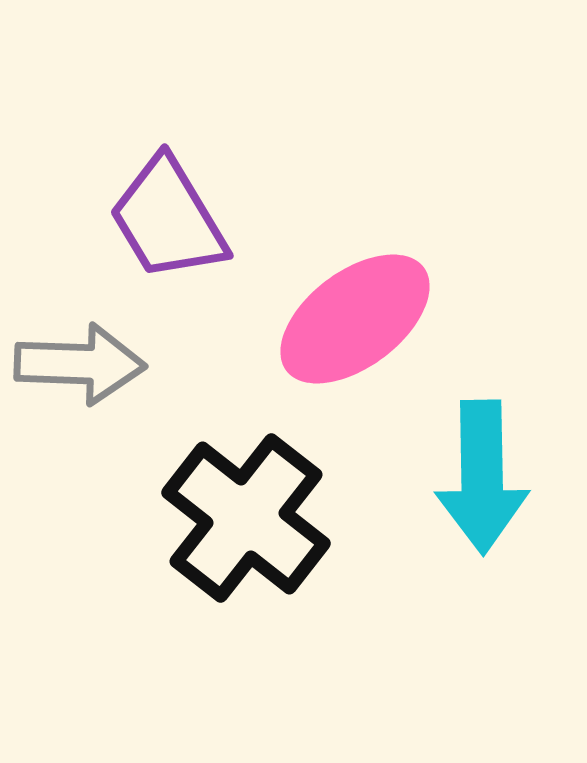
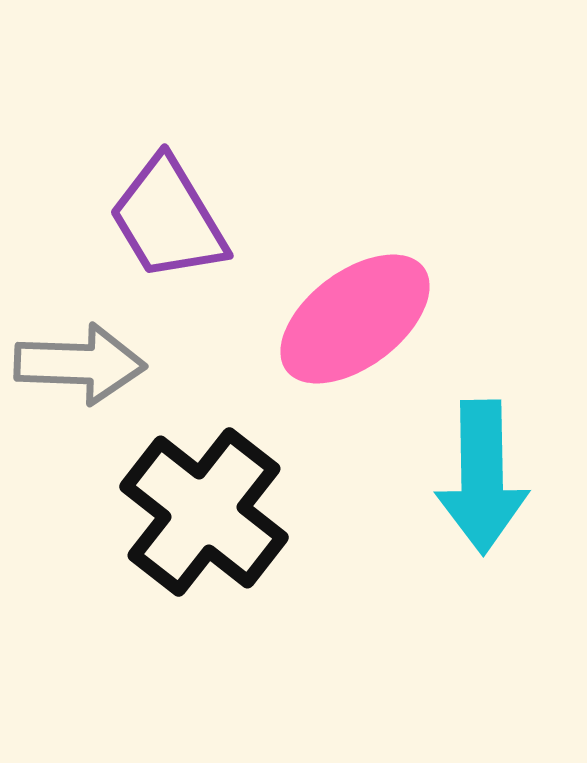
black cross: moved 42 px left, 6 px up
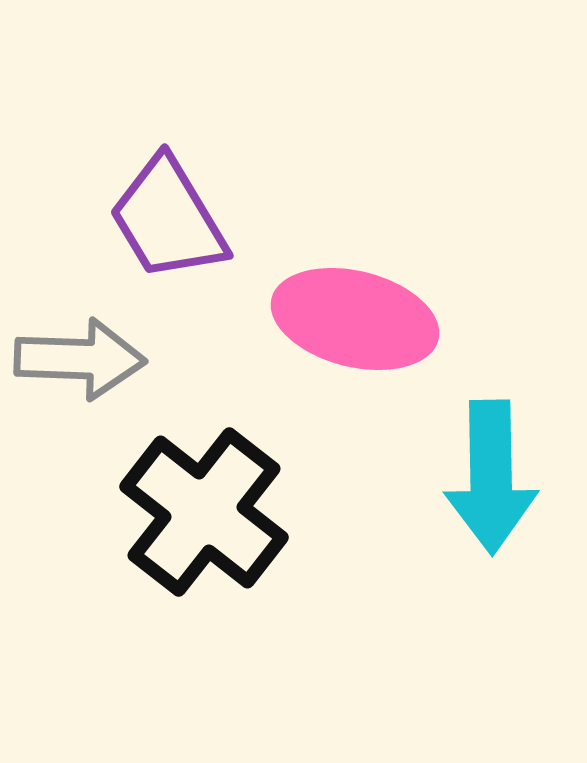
pink ellipse: rotated 51 degrees clockwise
gray arrow: moved 5 px up
cyan arrow: moved 9 px right
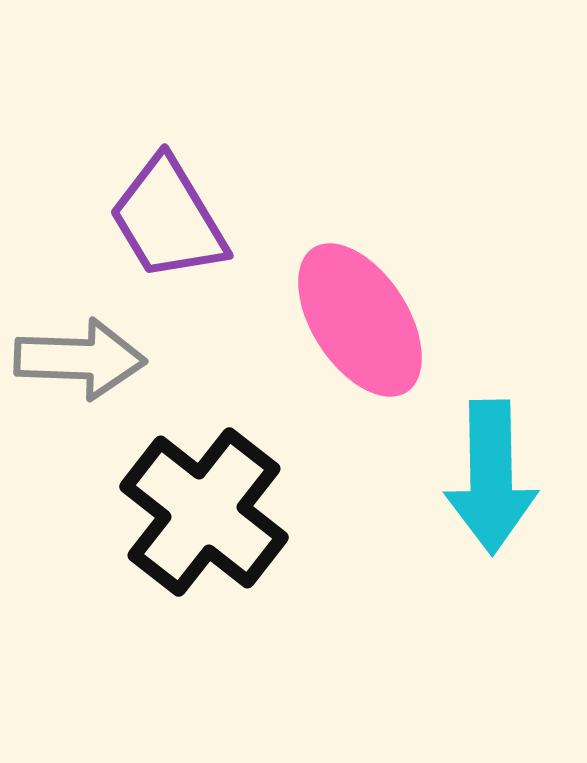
pink ellipse: moved 5 px right, 1 px down; rotated 43 degrees clockwise
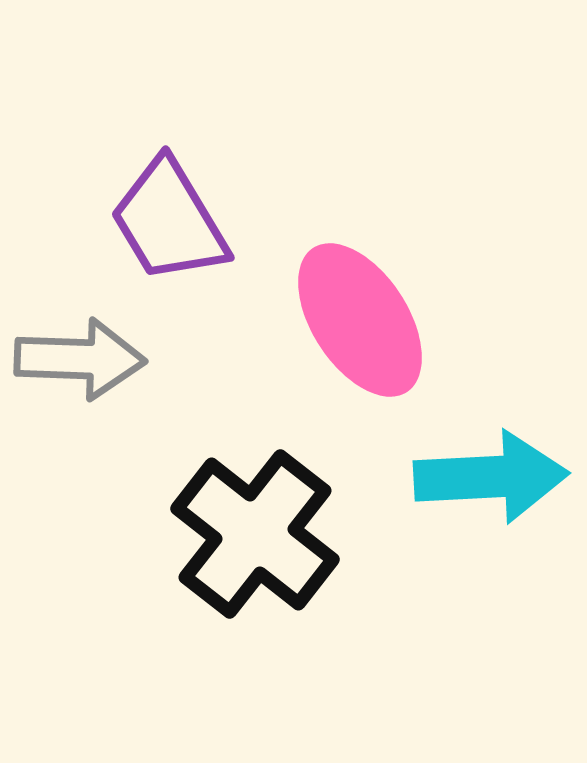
purple trapezoid: moved 1 px right, 2 px down
cyan arrow: rotated 92 degrees counterclockwise
black cross: moved 51 px right, 22 px down
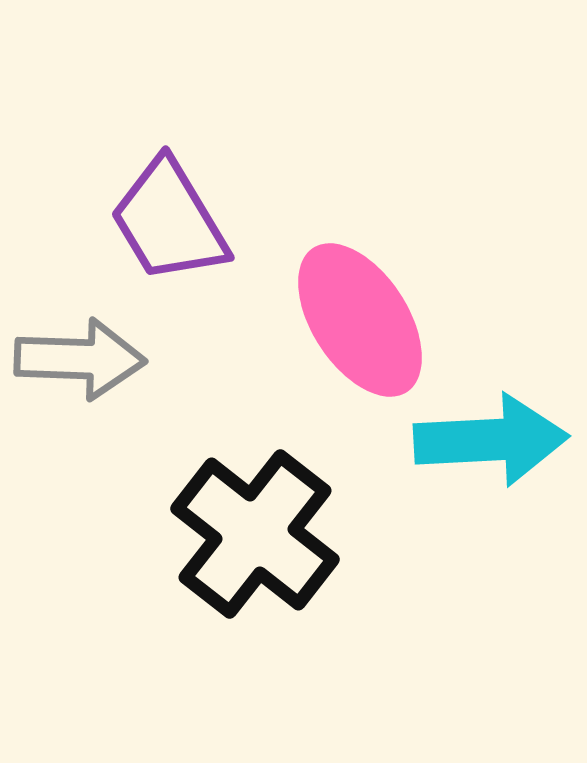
cyan arrow: moved 37 px up
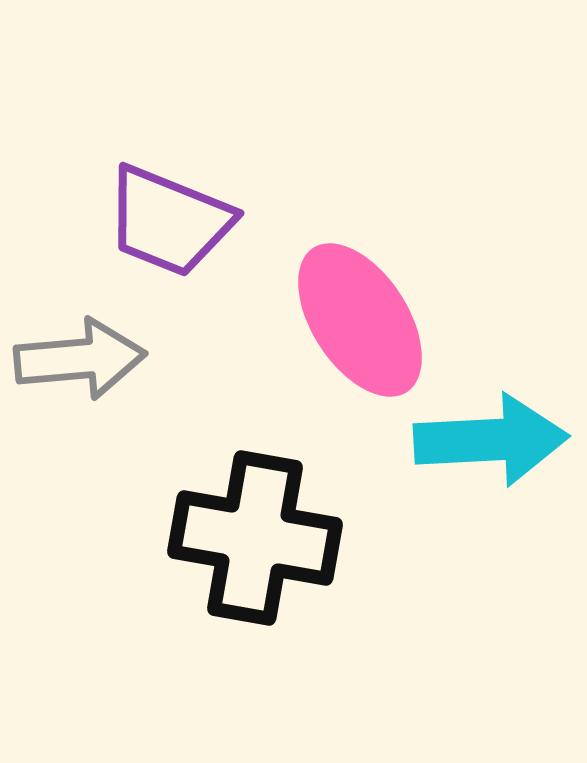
purple trapezoid: rotated 37 degrees counterclockwise
gray arrow: rotated 7 degrees counterclockwise
black cross: moved 4 px down; rotated 28 degrees counterclockwise
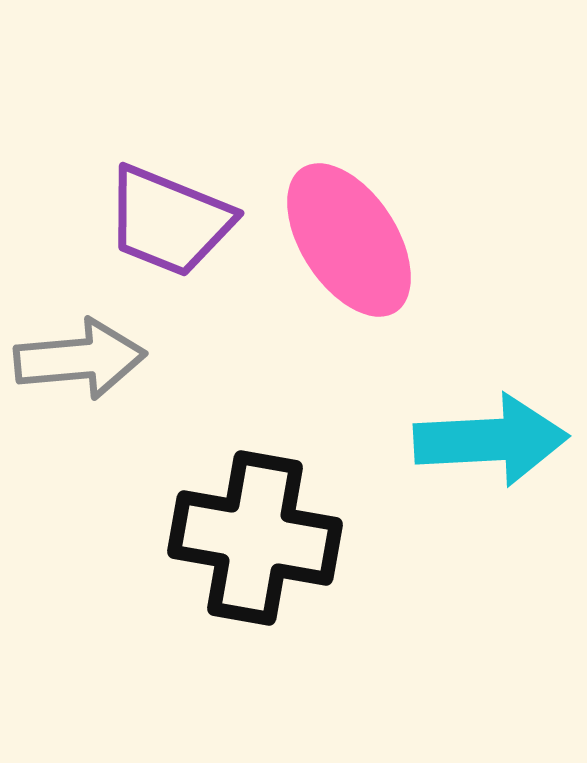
pink ellipse: moved 11 px left, 80 px up
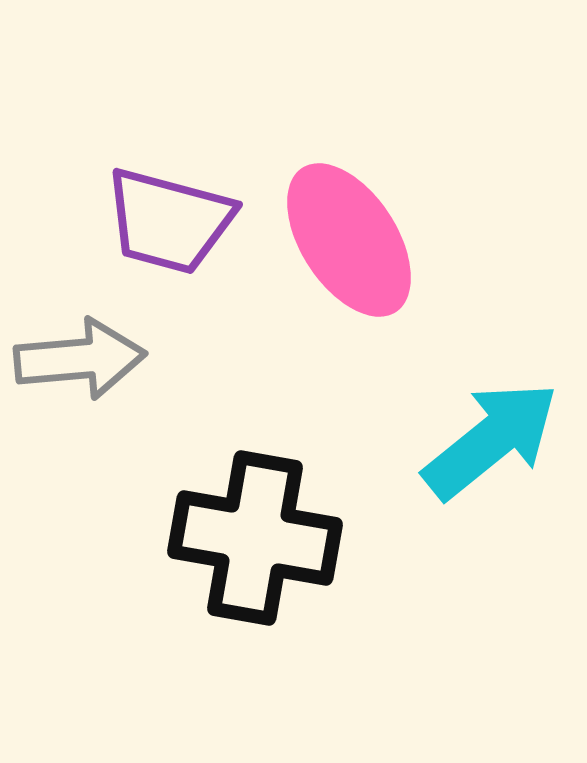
purple trapezoid: rotated 7 degrees counterclockwise
cyan arrow: rotated 36 degrees counterclockwise
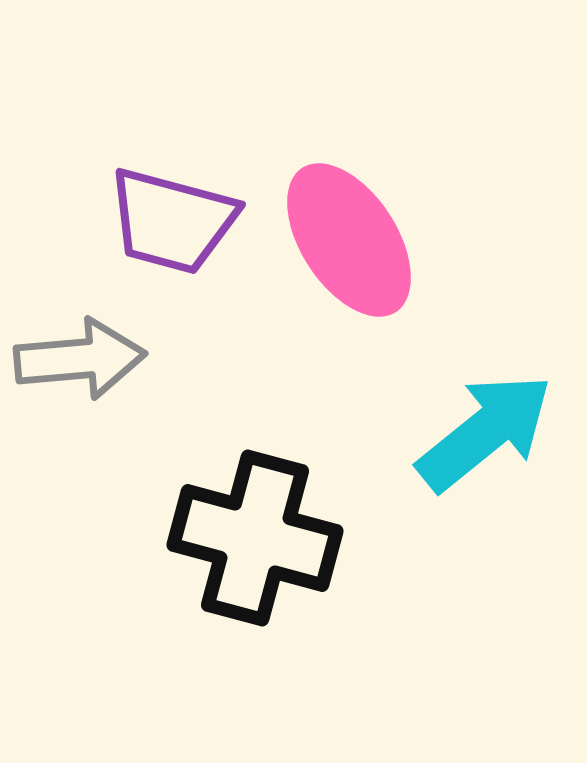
purple trapezoid: moved 3 px right
cyan arrow: moved 6 px left, 8 px up
black cross: rotated 5 degrees clockwise
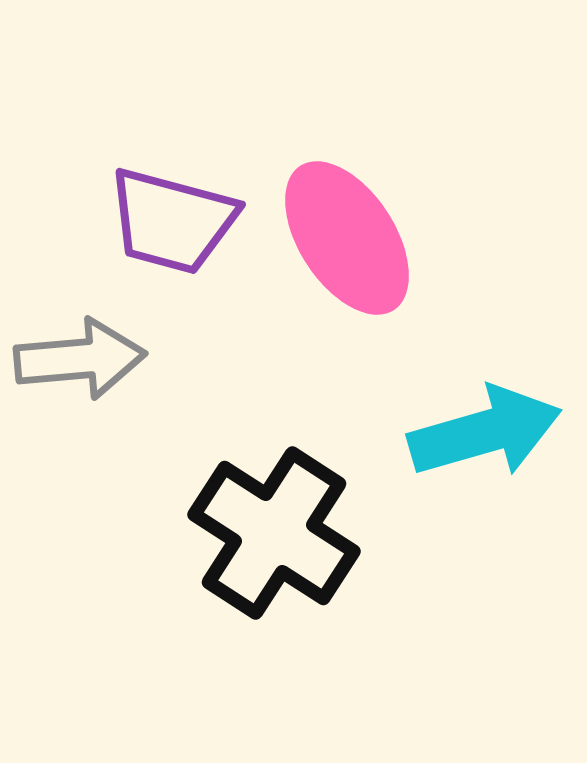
pink ellipse: moved 2 px left, 2 px up
cyan arrow: rotated 23 degrees clockwise
black cross: moved 19 px right, 5 px up; rotated 18 degrees clockwise
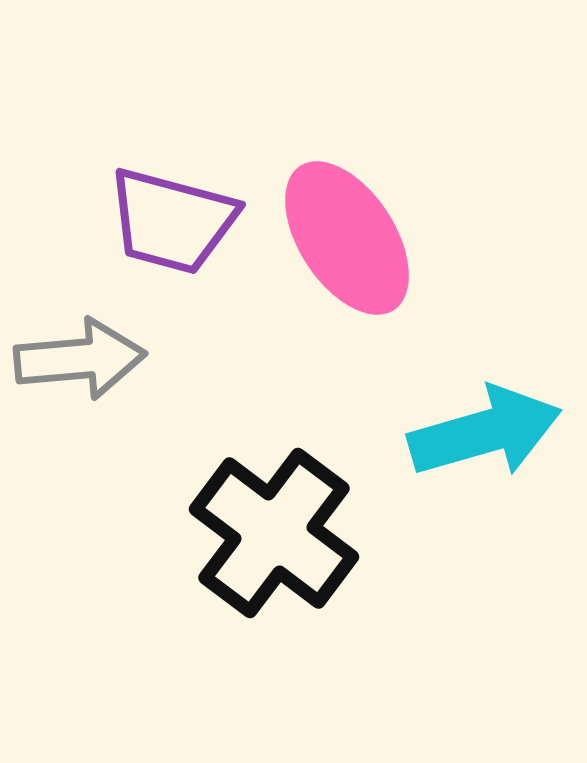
black cross: rotated 4 degrees clockwise
